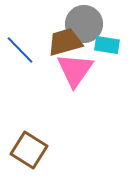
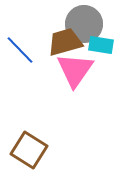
cyan rectangle: moved 6 px left
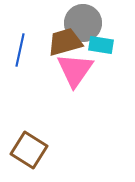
gray circle: moved 1 px left, 1 px up
blue line: rotated 56 degrees clockwise
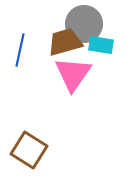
gray circle: moved 1 px right, 1 px down
pink triangle: moved 2 px left, 4 px down
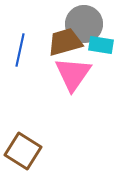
brown square: moved 6 px left, 1 px down
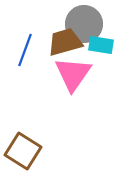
blue line: moved 5 px right; rotated 8 degrees clockwise
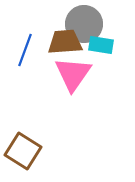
brown trapezoid: rotated 12 degrees clockwise
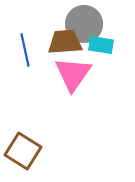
blue line: rotated 32 degrees counterclockwise
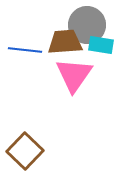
gray circle: moved 3 px right, 1 px down
blue line: rotated 72 degrees counterclockwise
pink triangle: moved 1 px right, 1 px down
brown square: moved 2 px right; rotated 12 degrees clockwise
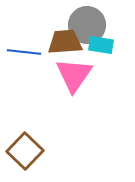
blue line: moved 1 px left, 2 px down
